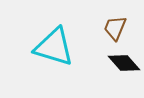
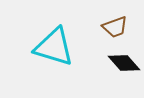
brown trapezoid: moved 1 px up; rotated 132 degrees counterclockwise
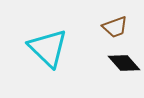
cyan triangle: moved 6 px left, 1 px down; rotated 27 degrees clockwise
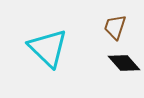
brown trapezoid: rotated 128 degrees clockwise
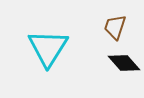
cyan triangle: rotated 18 degrees clockwise
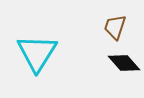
cyan triangle: moved 11 px left, 5 px down
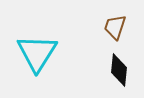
black diamond: moved 5 px left, 7 px down; rotated 48 degrees clockwise
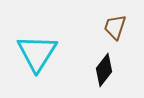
black diamond: moved 15 px left; rotated 32 degrees clockwise
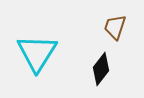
black diamond: moved 3 px left, 1 px up
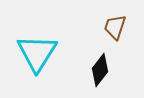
black diamond: moved 1 px left, 1 px down
